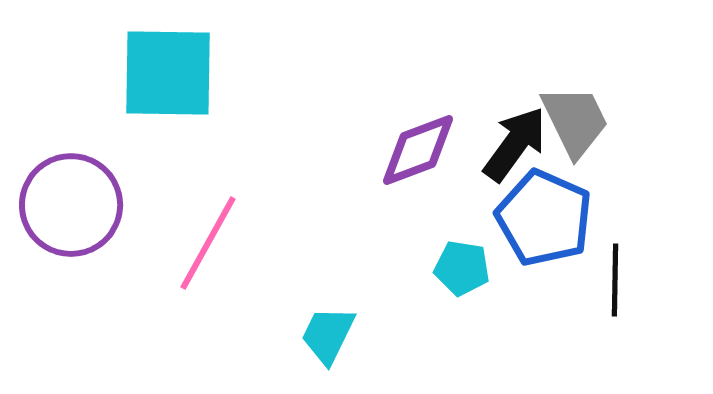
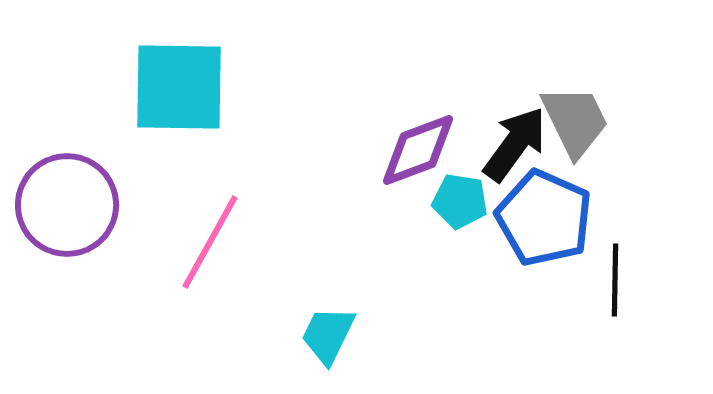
cyan square: moved 11 px right, 14 px down
purple circle: moved 4 px left
pink line: moved 2 px right, 1 px up
cyan pentagon: moved 2 px left, 67 px up
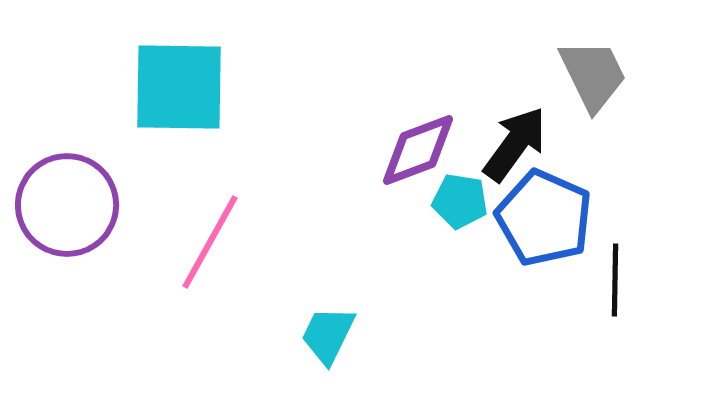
gray trapezoid: moved 18 px right, 46 px up
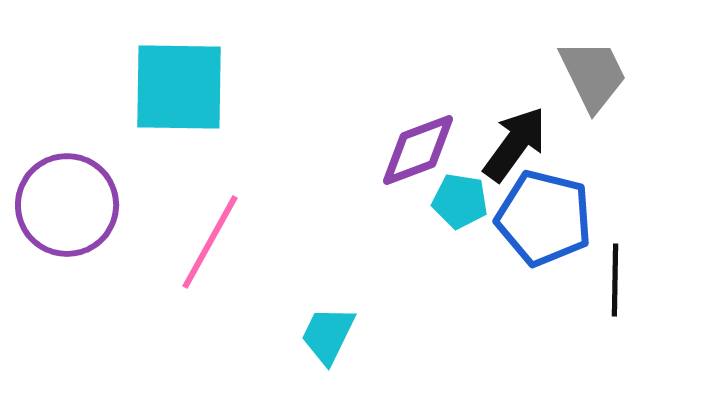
blue pentagon: rotated 10 degrees counterclockwise
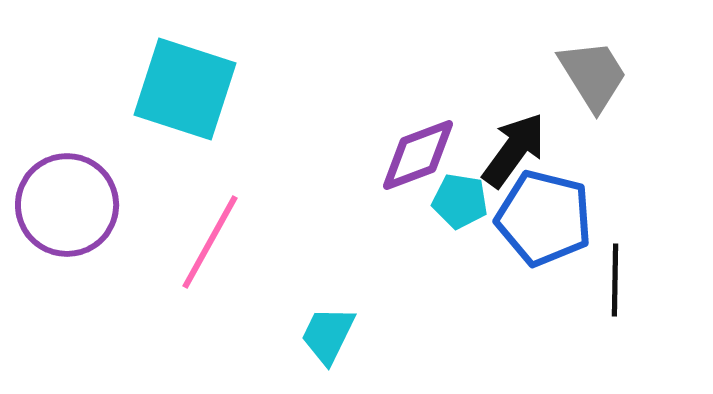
gray trapezoid: rotated 6 degrees counterclockwise
cyan square: moved 6 px right, 2 px down; rotated 17 degrees clockwise
black arrow: moved 1 px left, 6 px down
purple diamond: moved 5 px down
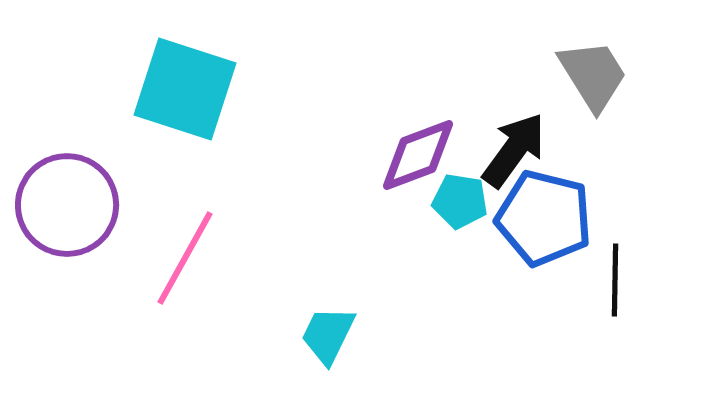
pink line: moved 25 px left, 16 px down
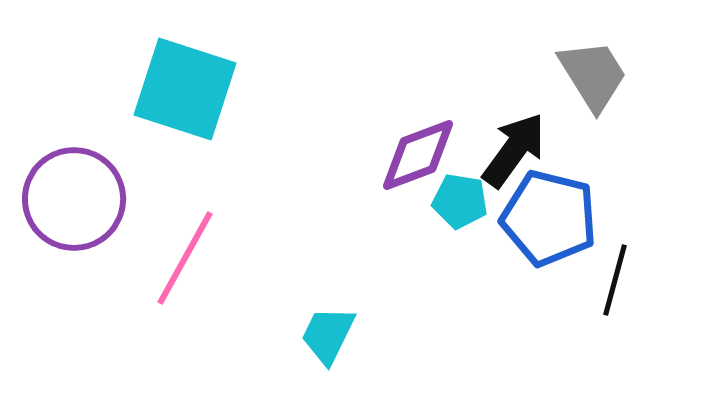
purple circle: moved 7 px right, 6 px up
blue pentagon: moved 5 px right
black line: rotated 14 degrees clockwise
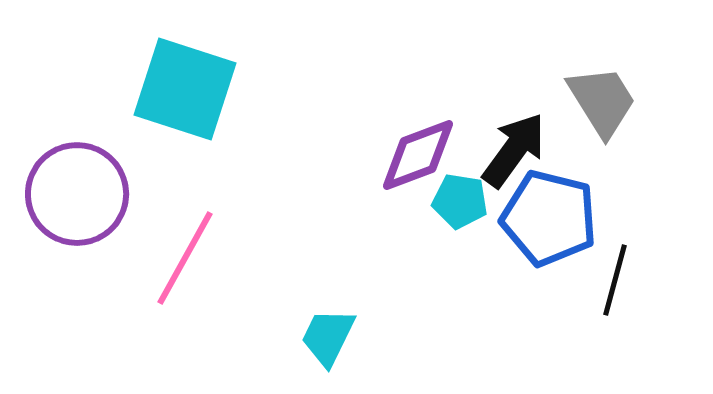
gray trapezoid: moved 9 px right, 26 px down
purple circle: moved 3 px right, 5 px up
cyan trapezoid: moved 2 px down
